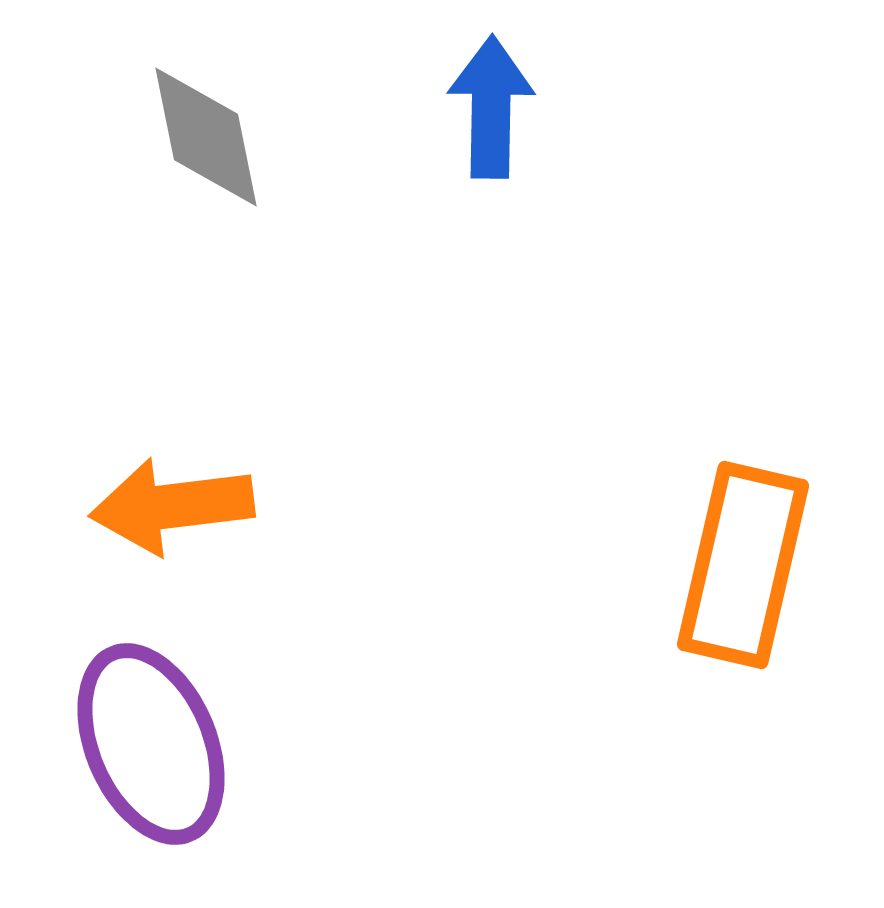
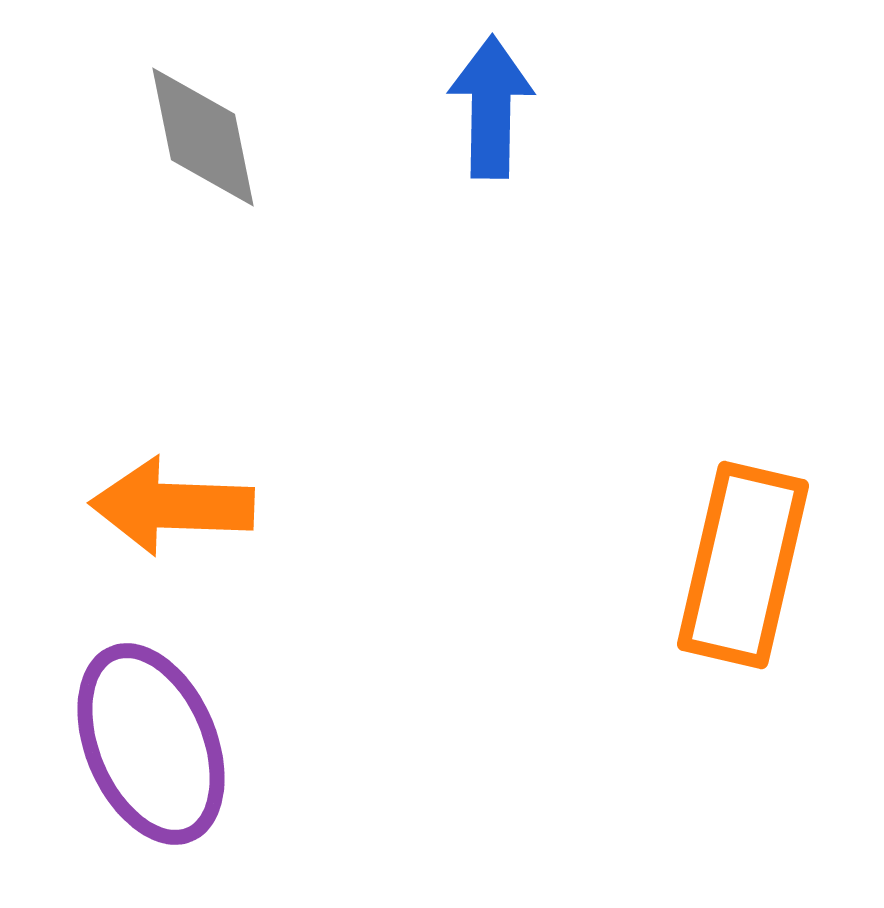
gray diamond: moved 3 px left
orange arrow: rotated 9 degrees clockwise
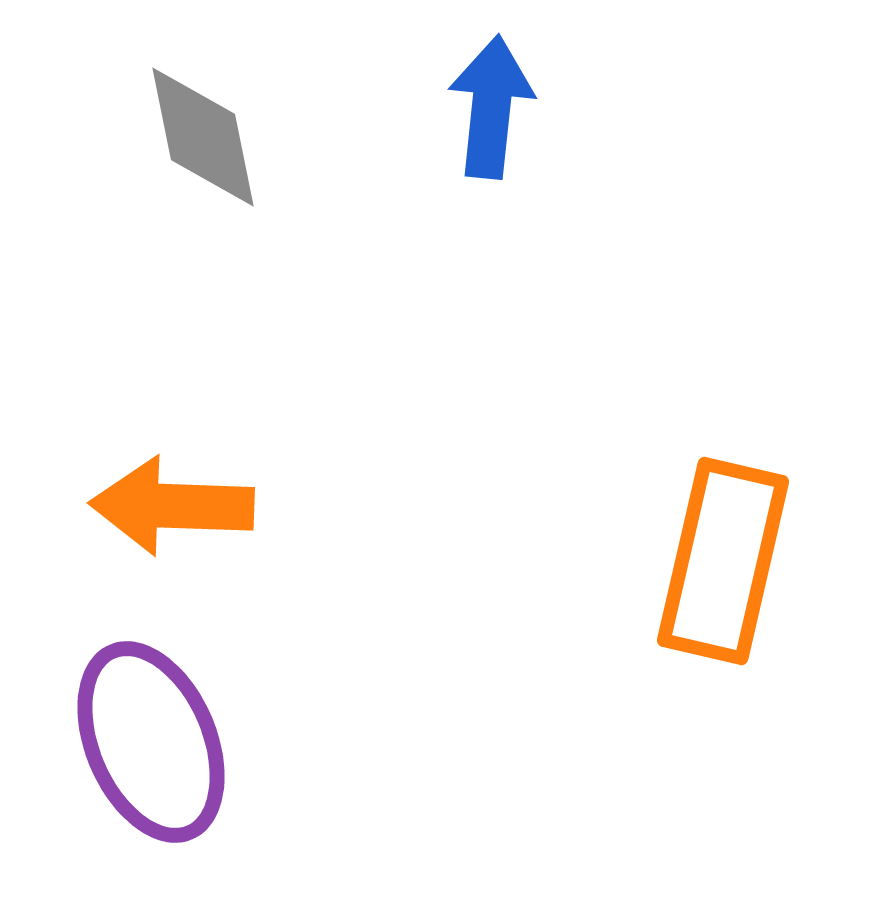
blue arrow: rotated 5 degrees clockwise
orange rectangle: moved 20 px left, 4 px up
purple ellipse: moved 2 px up
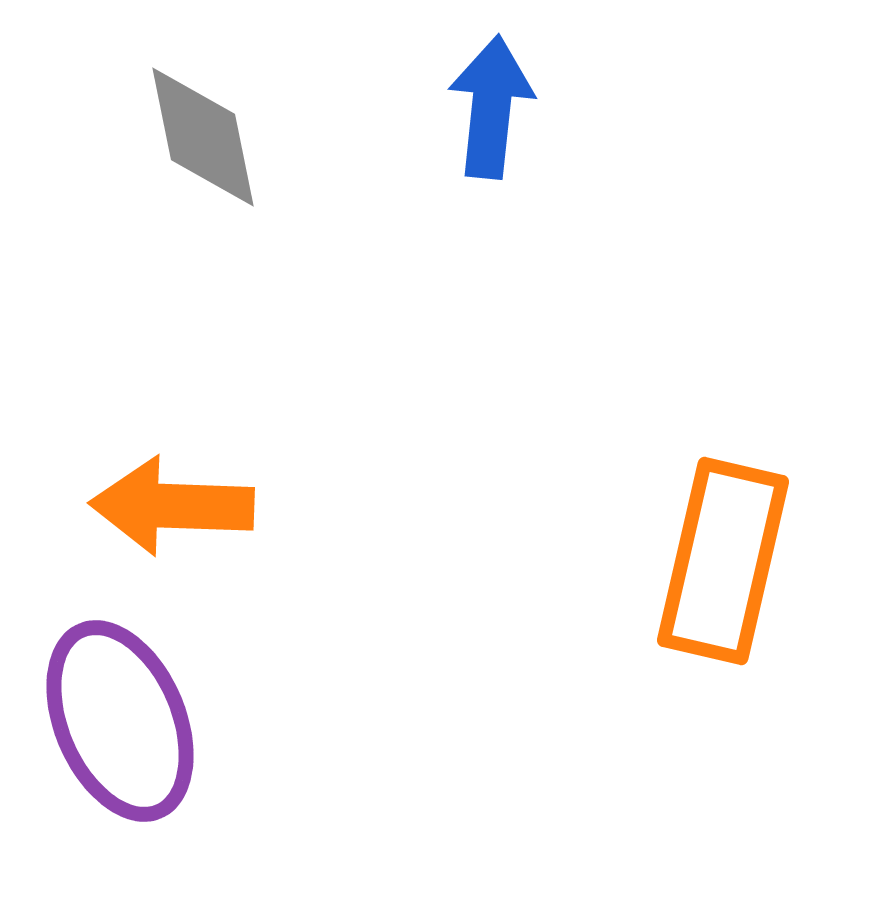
purple ellipse: moved 31 px left, 21 px up
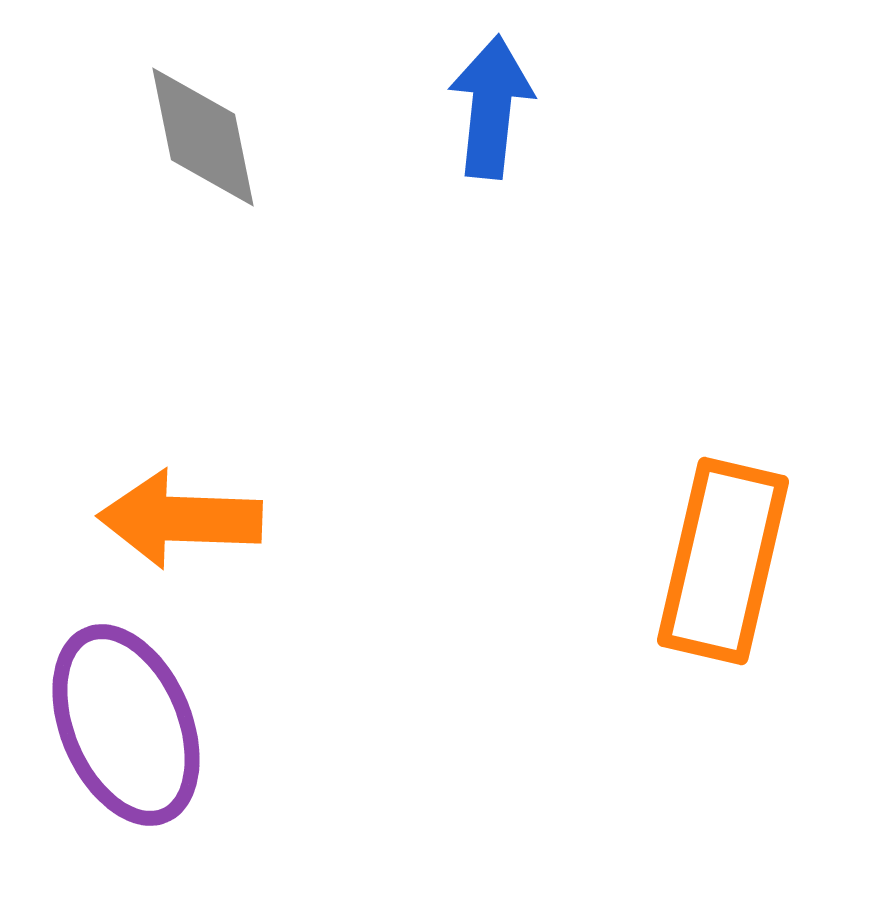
orange arrow: moved 8 px right, 13 px down
purple ellipse: moved 6 px right, 4 px down
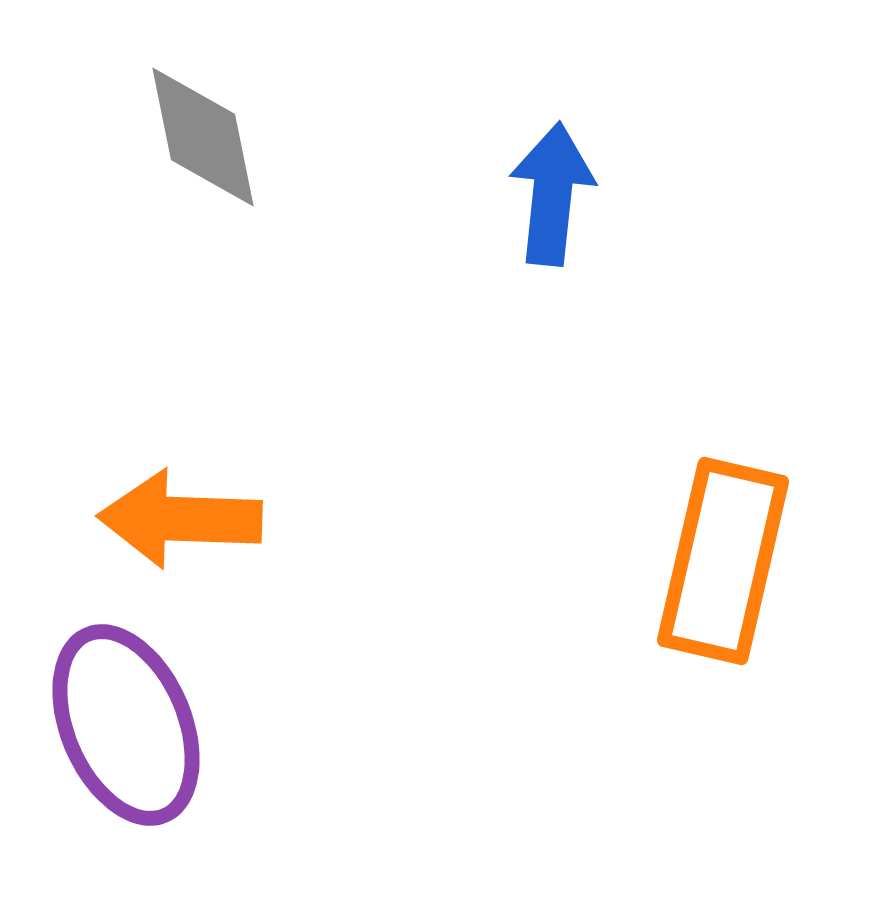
blue arrow: moved 61 px right, 87 px down
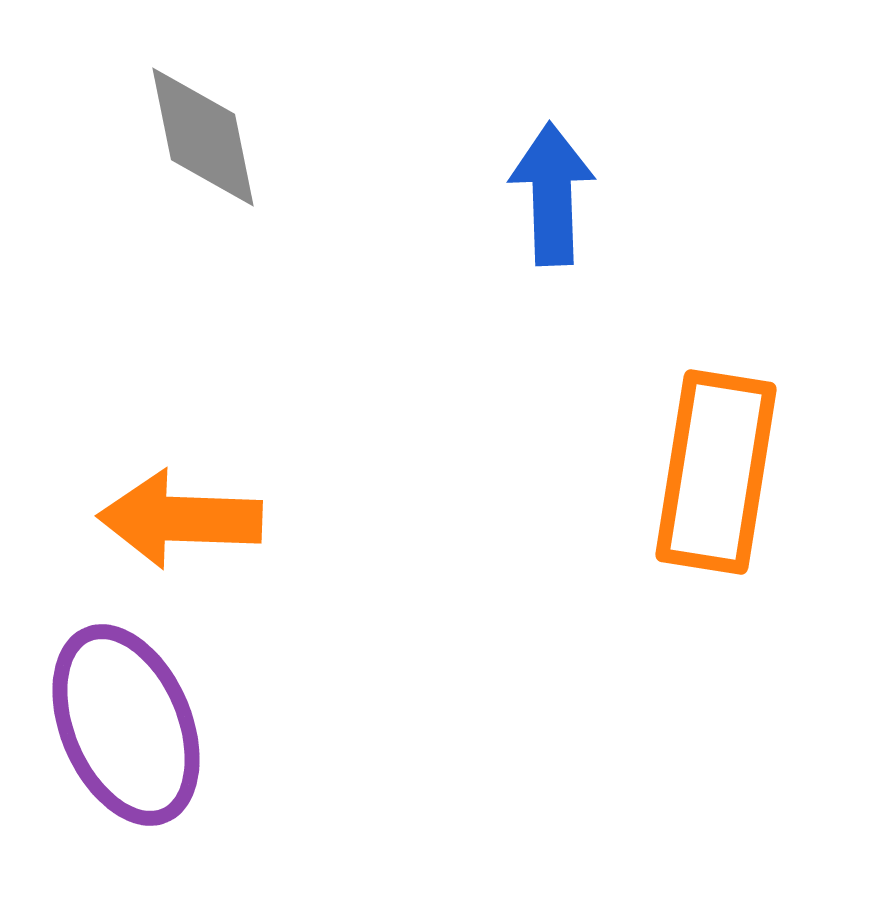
blue arrow: rotated 8 degrees counterclockwise
orange rectangle: moved 7 px left, 89 px up; rotated 4 degrees counterclockwise
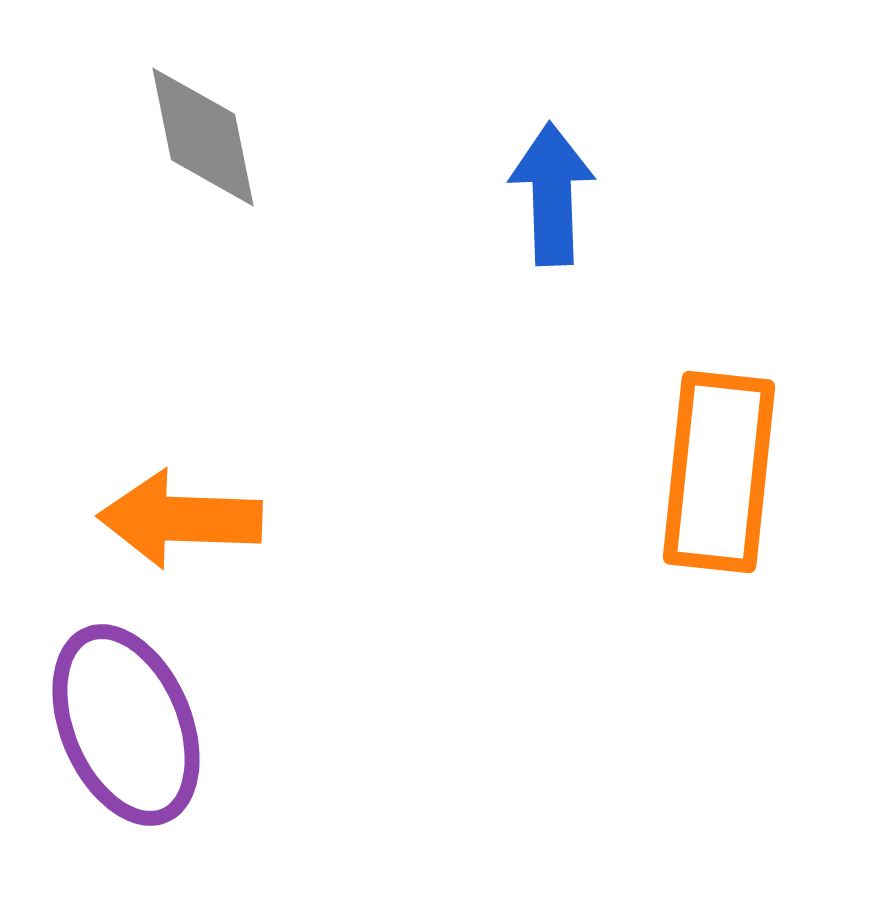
orange rectangle: moved 3 px right; rotated 3 degrees counterclockwise
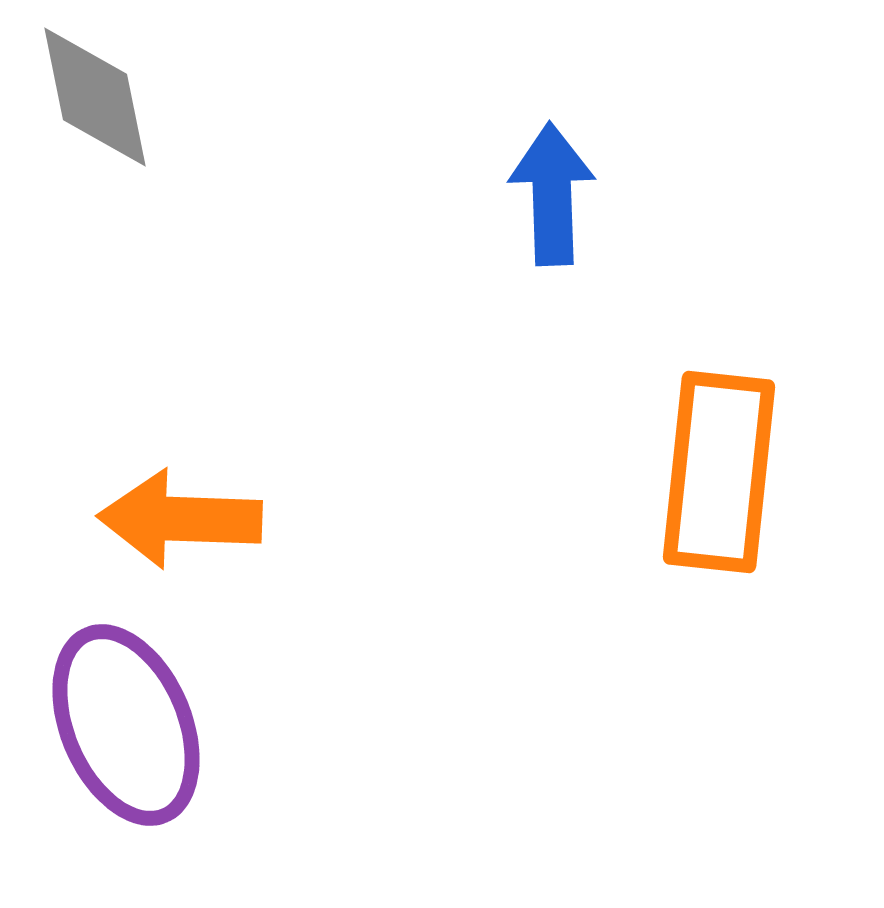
gray diamond: moved 108 px left, 40 px up
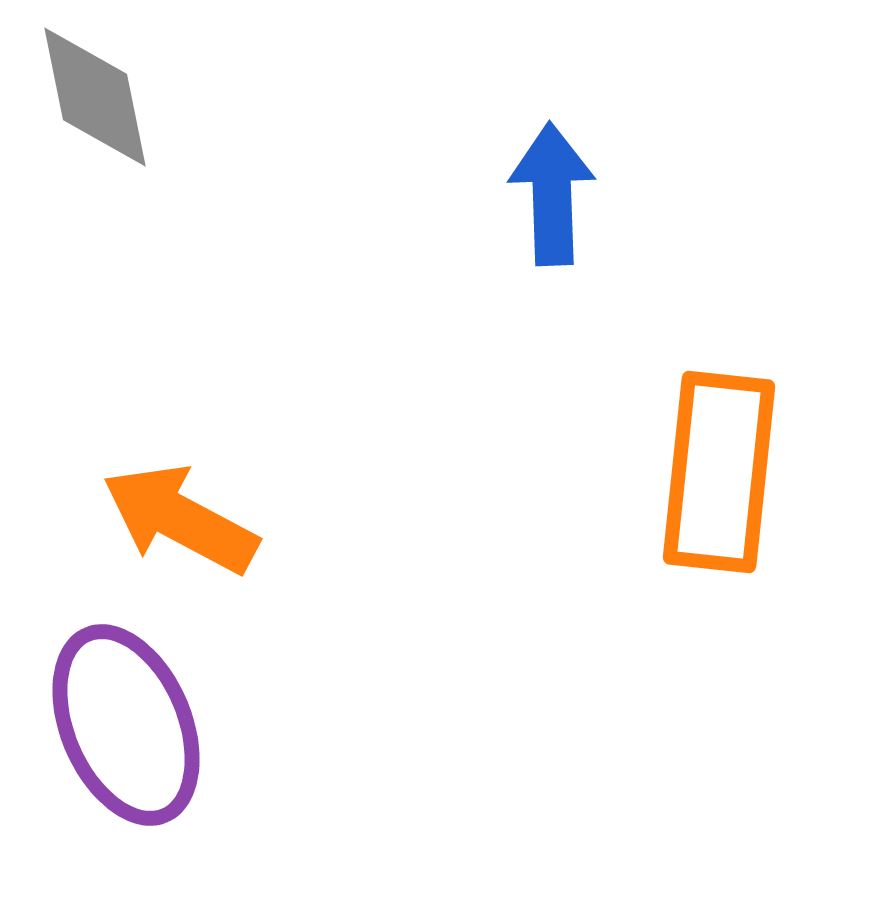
orange arrow: rotated 26 degrees clockwise
